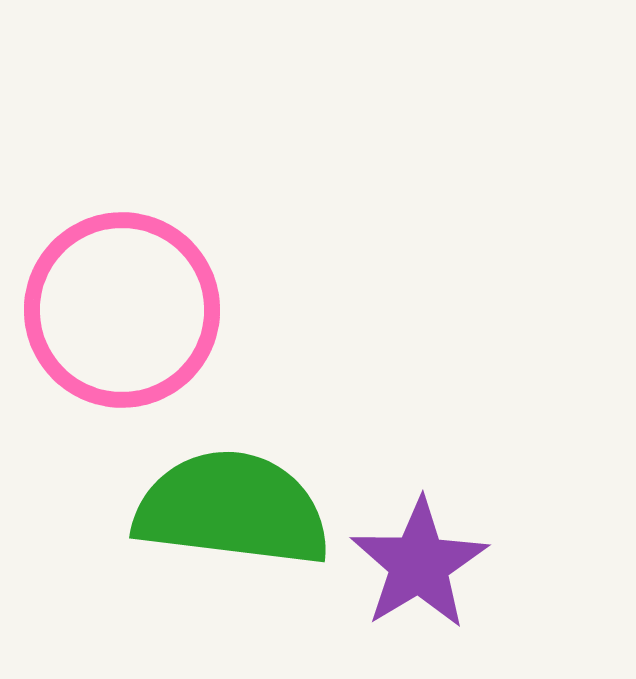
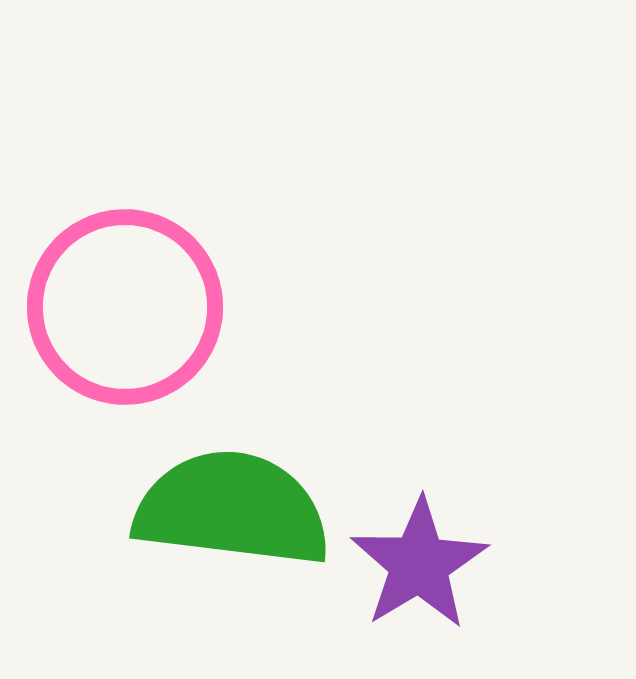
pink circle: moved 3 px right, 3 px up
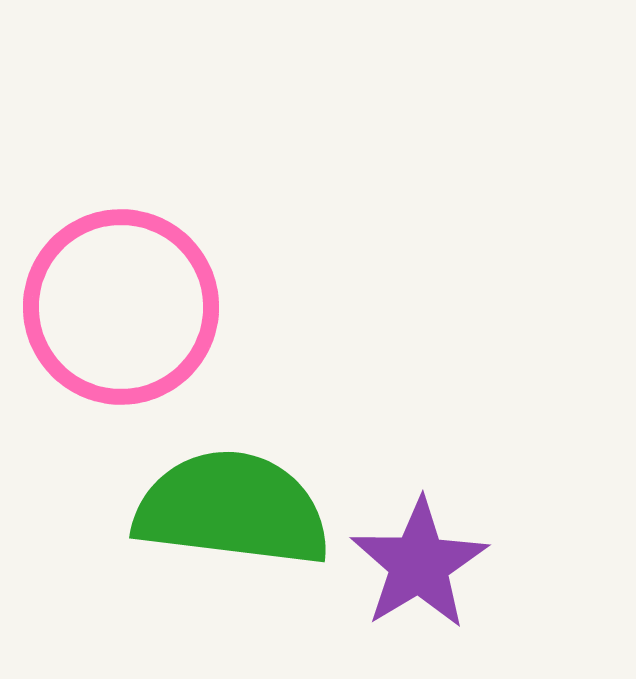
pink circle: moved 4 px left
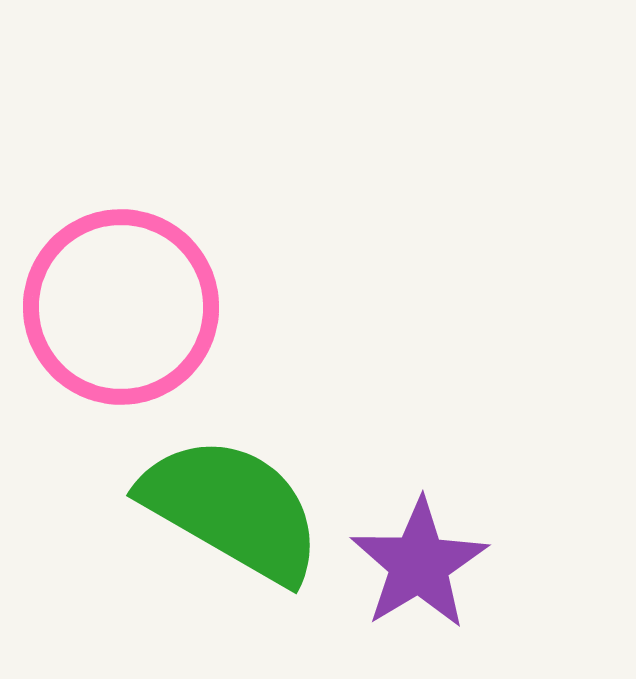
green semicircle: rotated 23 degrees clockwise
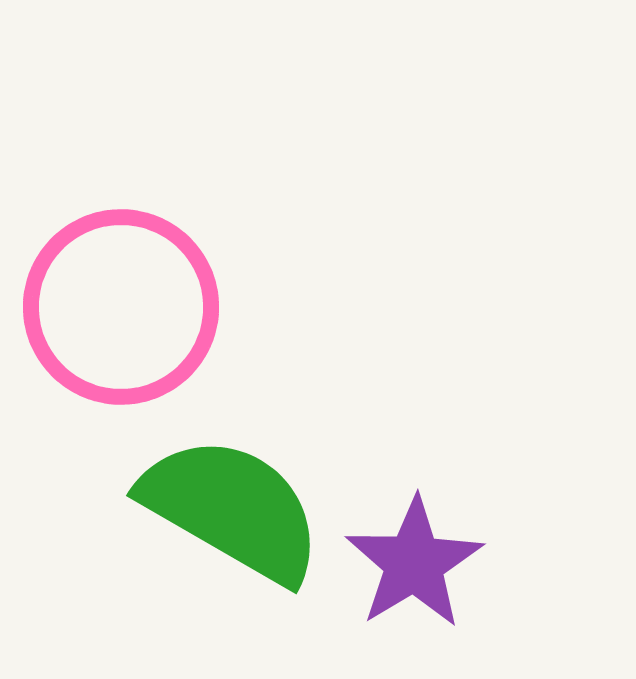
purple star: moved 5 px left, 1 px up
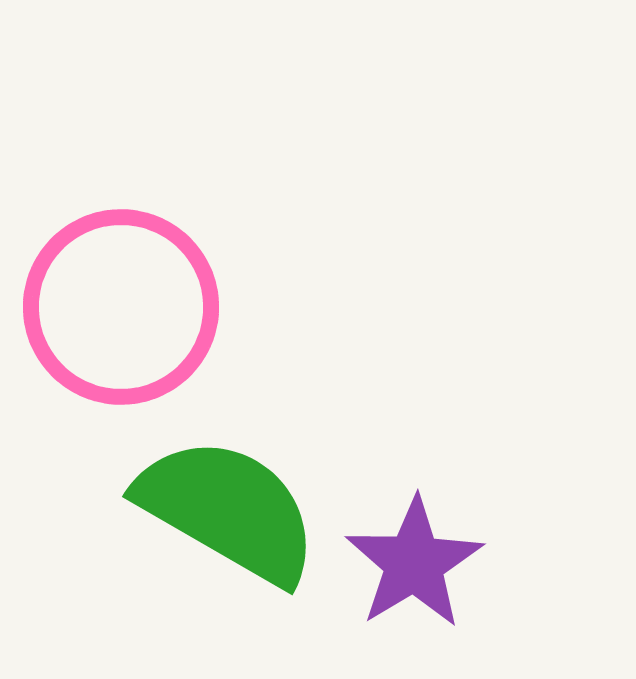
green semicircle: moved 4 px left, 1 px down
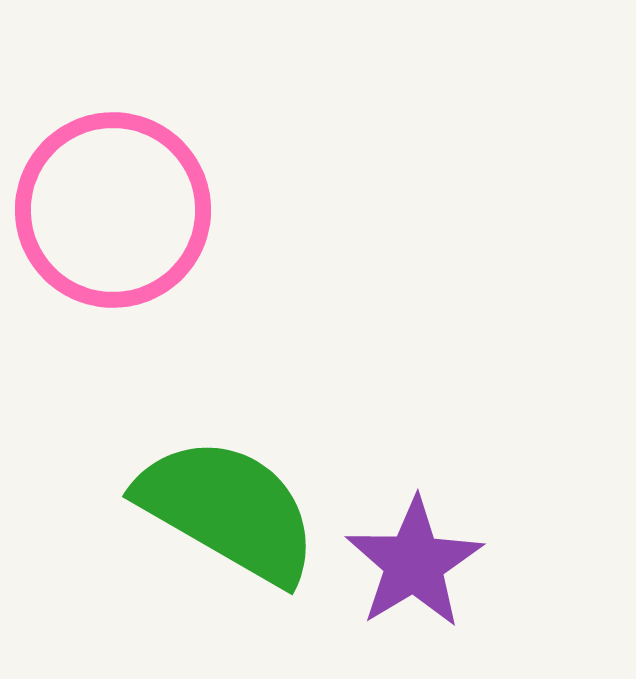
pink circle: moved 8 px left, 97 px up
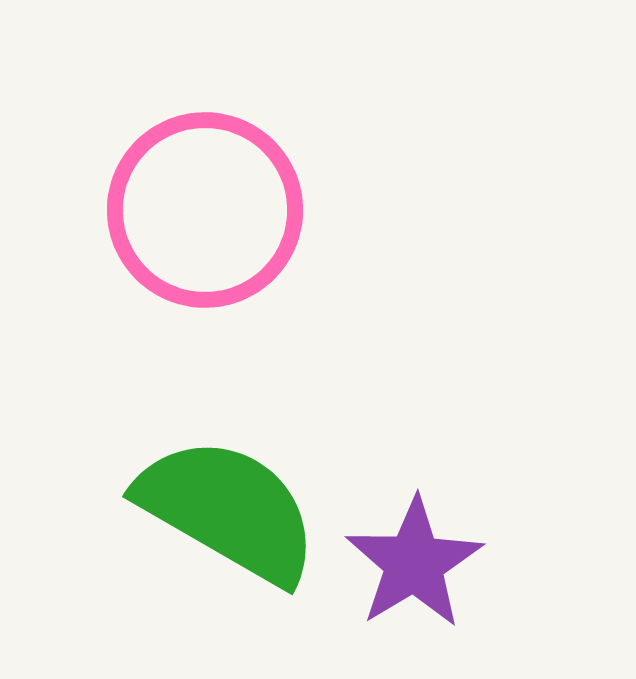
pink circle: moved 92 px right
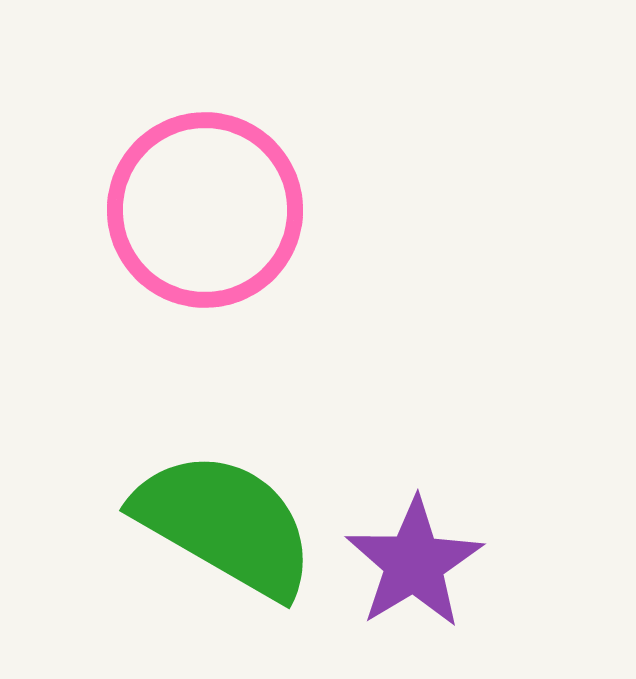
green semicircle: moved 3 px left, 14 px down
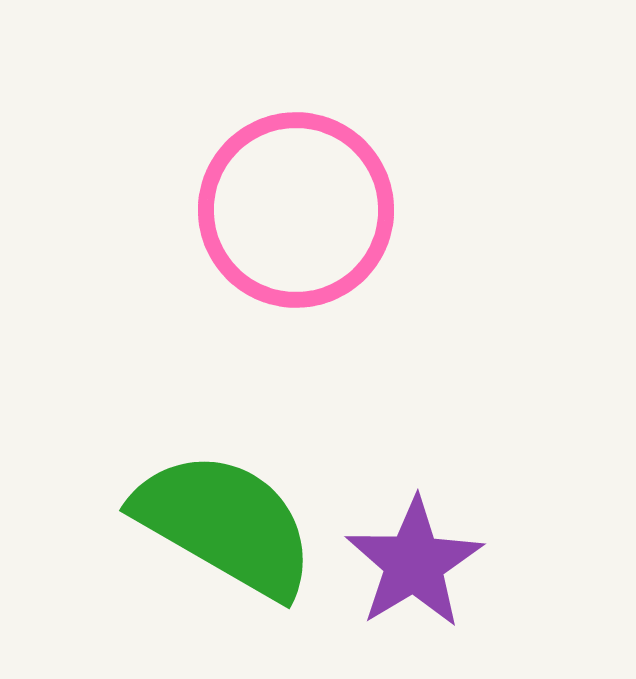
pink circle: moved 91 px right
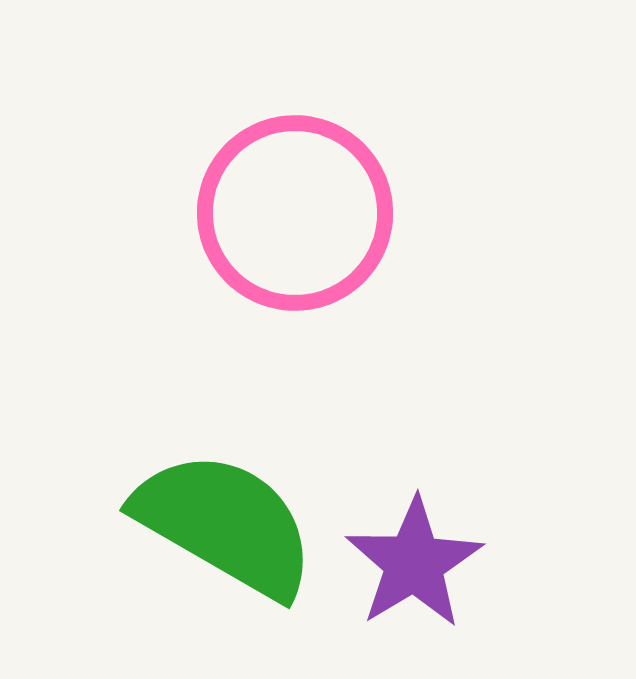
pink circle: moved 1 px left, 3 px down
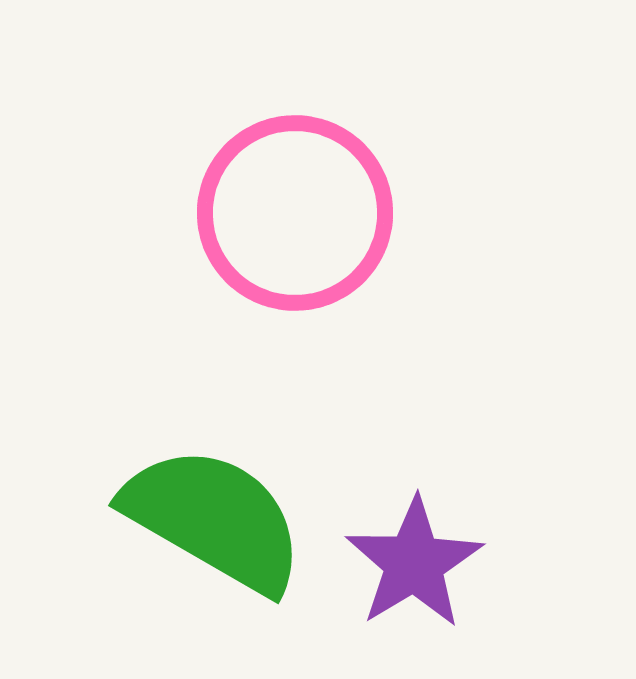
green semicircle: moved 11 px left, 5 px up
